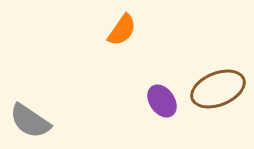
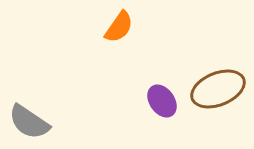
orange semicircle: moved 3 px left, 3 px up
gray semicircle: moved 1 px left, 1 px down
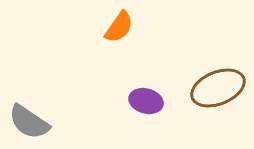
brown ellipse: moved 1 px up
purple ellipse: moved 16 px left; rotated 40 degrees counterclockwise
